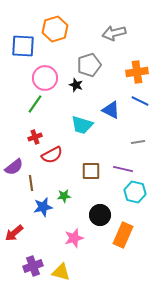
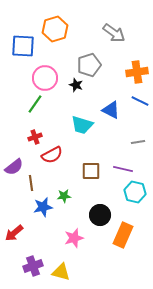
gray arrow: rotated 130 degrees counterclockwise
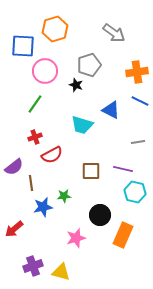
pink circle: moved 7 px up
red arrow: moved 4 px up
pink star: moved 2 px right
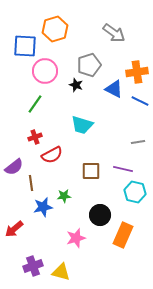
blue square: moved 2 px right
blue triangle: moved 3 px right, 21 px up
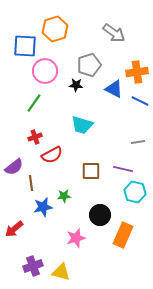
black star: rotated 16 degrees counterclockwise
green line: moved 1 px left, 1 px up
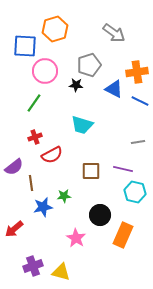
pink star: rotated 24 degrees counterclockwise
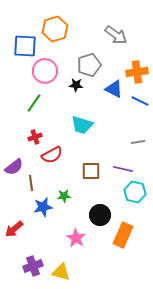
gray arrow: moved 2 px right, 2 px down
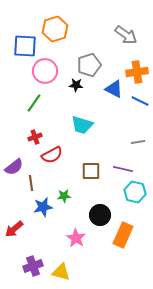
gray arrow: moved 10 px right
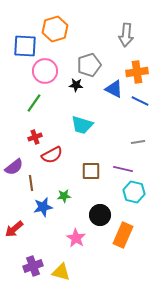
gray arrow: rotated 60 degrees clockwise
cyan hexagon: moved 1 px left
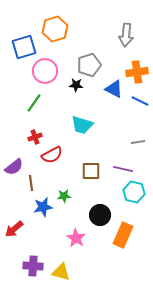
blue square: moved 1 px left, 1 px down; rotated 20 degrees counterclockwise
purple cross: rotated 24 degrees clockwise
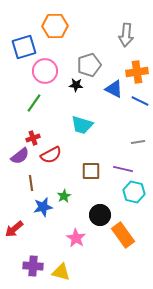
orange hexagon: moved 3 px up; rotated 15 degrees clockwise
red cross: moved 2 px left, 1 px down
red semicircle: moved 1 px left
purple semicircle: moved 6 px right, 11 px up
green star: rotated 24 degrees counterclockwise
orange rectangle: rotated 60 degrees counterclockwise
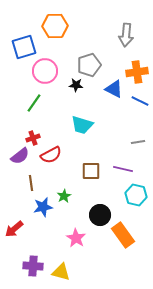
cyan hexagon: moved 2 px right, 3 px down
